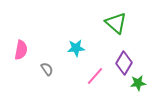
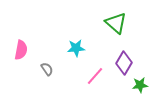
green star: moved 2 px right, 2 px down
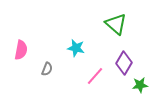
green triangle: moved 1 px down
cyan star: rotated 18 degrees clockwise
gray semicircle: rotated 56 degrees clockwise
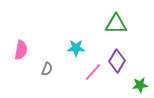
green triangle: rotated 40 degrees counterclockwise
cyan star: rotated 12 degrees counterclockwise
purple diamond: moved 7 px left, 2 px up
pink line: moved 2 px left, 4 px up
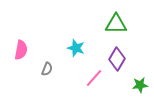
cyan star: rotated 18 degrees clockwise
purple diamond: moved 2 px up
pink line: moved 1 px right, 6 px down
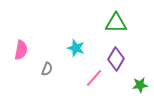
green triangle: moved 1 px up
purple diamond: moved 1 px left
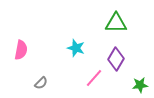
gray semicircle: moved 6 px left, 14 px down; rotated 24 degrees clockwise
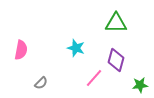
purple diamond: moved 1 px down; rotated 15 degrees counterclockwise
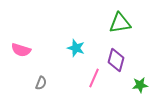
green triangle: moved 4 px right; rotated 10 degrees counterclockwise
pink semicircle: rotated 96 degrees clockwise
pink line: rotated 18 degrees counterclockwise
gray semicircle: rotated 24 degrees counterclockwise
